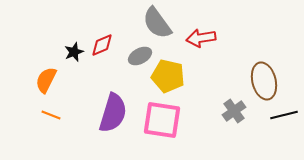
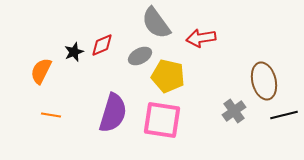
gray semicircle: moved 1 px left
orange semicircle: moved 5 px left, 9 px up
orange line: rotated 12 degrees counterclockwise
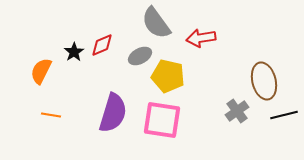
black star: rotated 12 degrees counterclockwise
gray cross: moved 3 px right
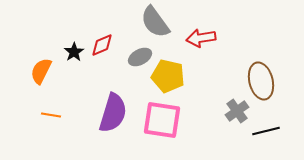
gray semicircle: moved 1 px left, 1 px up
gray ellipse: moved 1 px down
brown ellipse: moved 3 px left
black line: moved 18 px left, 16 px down
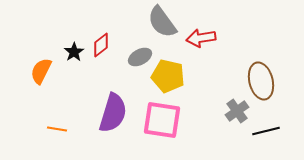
gray semicircle: moved 7 px right
red diamond: moved 1 px left; rotated 15 degrees counterclockwise
orange line: moved 6 px right, 14 px down
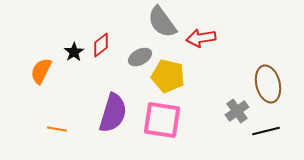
brown ellipse: moved 7 px right, 3 px down
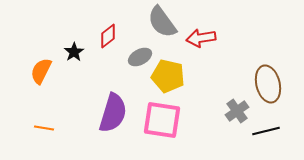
red diamond: moved 7 px right, 9 px up
orange line: moved 13 px left, 1 px up
